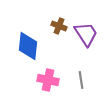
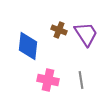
brown cross: moved 4 px down
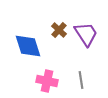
brown cross: rotated 21 degrees clockwise
blue diamond: rotated 24 degrees counterclockwise
pink cross: moved 1 px left, 1 px down
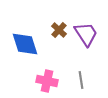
blue diamond: moved 3 px left, 2 px up
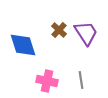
purple trapezoid: moved 1 px up
blue diamond: moved 2 px left, 1 px down
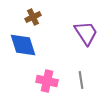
brown cross: moved 26 px left, 13 px up; rotated 21 degrees clockwise
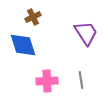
pink cross: rotated 15 degrees counterclockwise
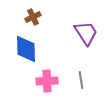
blue diamond: moved 3 px right, 4 px down; rotated 16 degrees clockwise
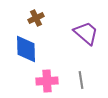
brown cross: moved 3 px right, 1 px down
purple trapezoid: rotated 16 degrees counterclockwise
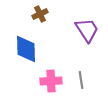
brown cross: moved 4 px right, 4 px up
purple trapezoid: moved 1 px right, 3 px up; rotated 16 degrees clockwise
pink cross: moved 4 px right
